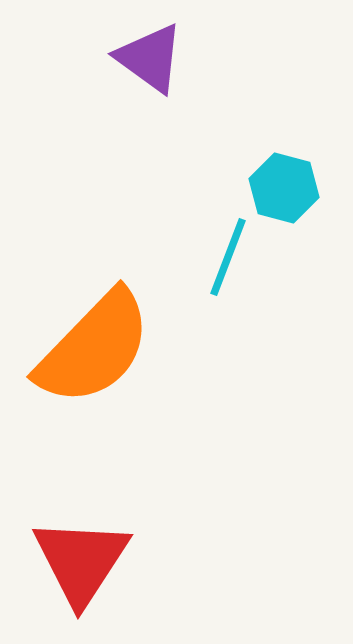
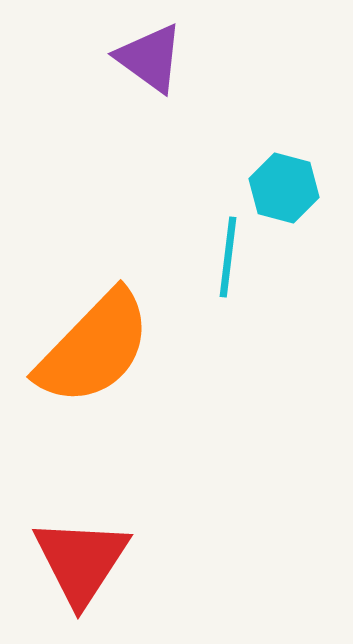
cyan line: rotated 14 degrees counterclockwise
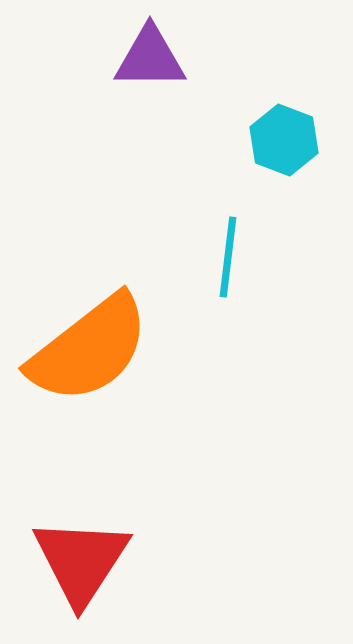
purple triangle: rotated 36 degrees counterclockwise
cyan hexagon: moved 48 px up; rotated 6 degrees clockwise
orange semicircle: moved 5 px left, 1 px down; rotated 8 degrees clockwise
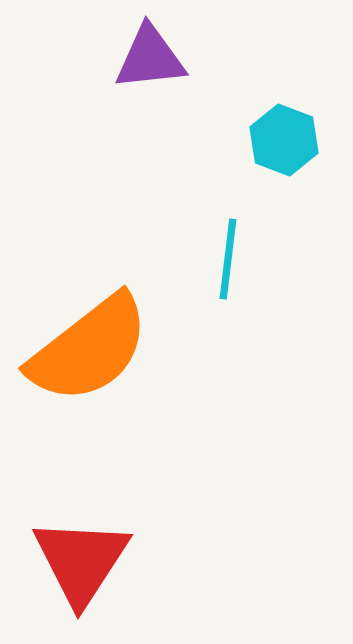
purple triangle: rotated 6 degrees counterclockwise
cyan line: moved 2 px down
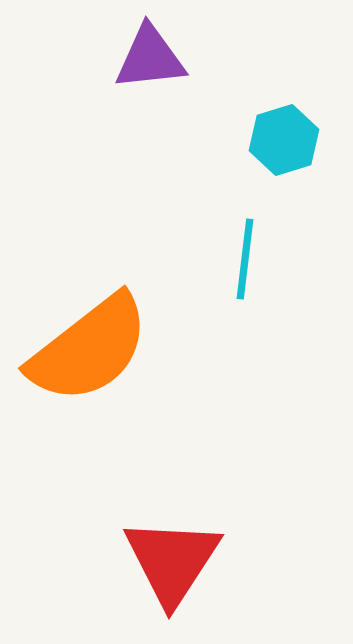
cyan hexagon: rotated 22 degrees clockwise
cyan line: moved 17 px right
red triangle: moved 91 px right
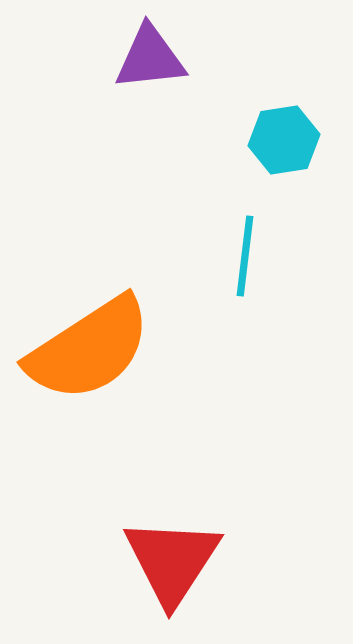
cyan hexagon: rotated 8 degrees clockwise
cyan line: moved 3 px up
orange semicircle: rotated 5 degrees clockwise
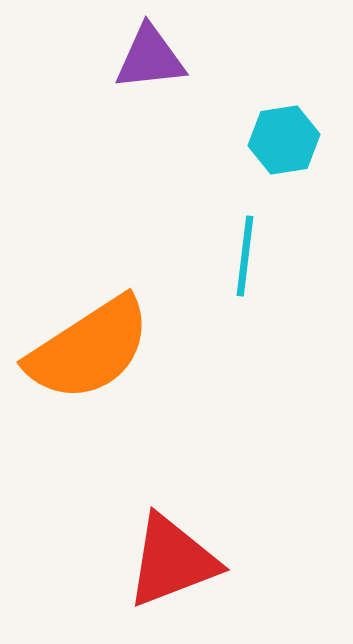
red triangle: rotated 36 degrees clockwise
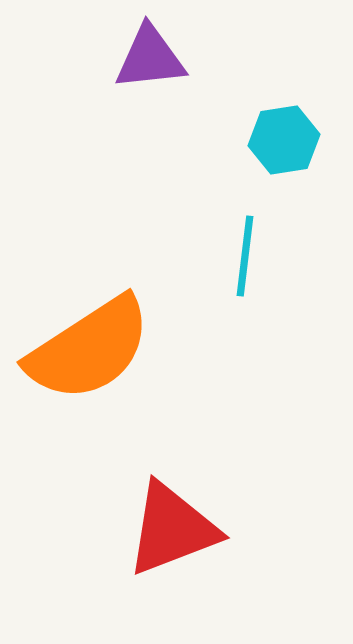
red triangle: moved 32 px up
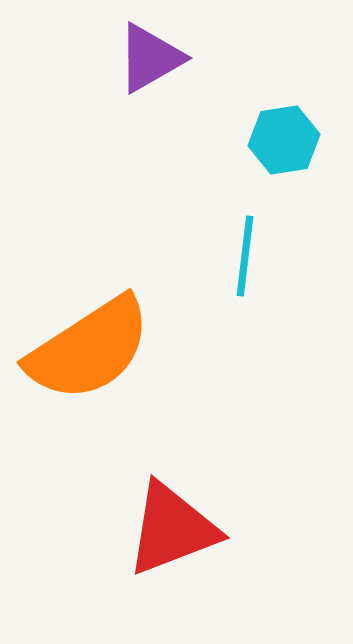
purple triangle: rotated 24 degrees counterclockwise
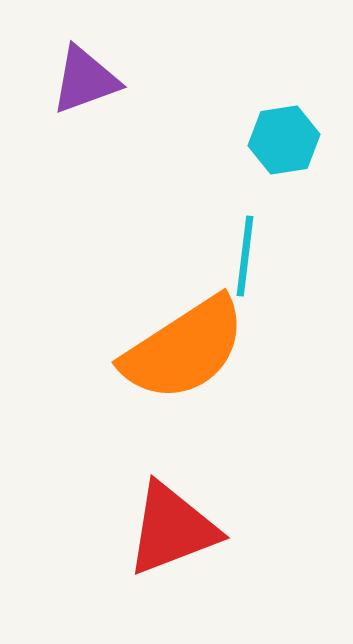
purple triangle: moved 65 px left, 22 px down; rotated 10 degrees clockwise
orange semicircle: moved 95 px right
